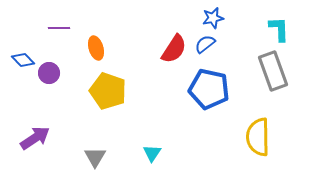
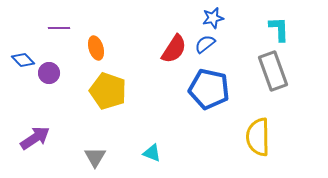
cyan triangle: rotated 42 degrees counterclockwise
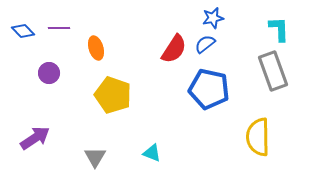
blue diamond: moved 29 px up
yellow pentagon: moved 5 px right, 4 px down
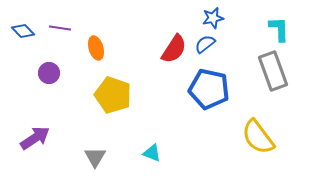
purple line: moved 1 px right; rotated 10 degrees clockwise
yellow semicircle: rotated 36 degrees counterclockwise
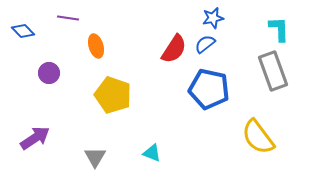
purple line: moved 8 px right, 10 px up
orange ellipse: moved 2 px up
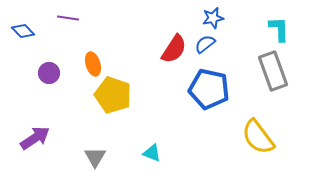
orange ellipse: moved 3 px left, 18 px down
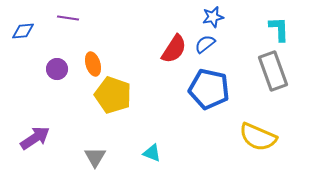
blue star: moved 1 px up
blue diamond: rotated 50 degrees counterclockwise
purple circle: moved 8 px right, 4 px up
yellow semicircle: rotated 30 degrees counterclockwise
